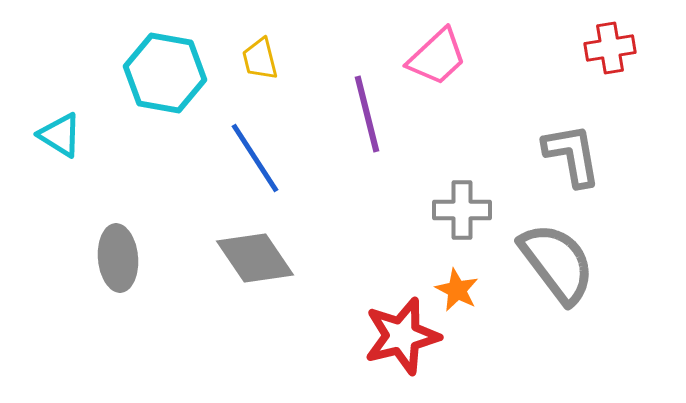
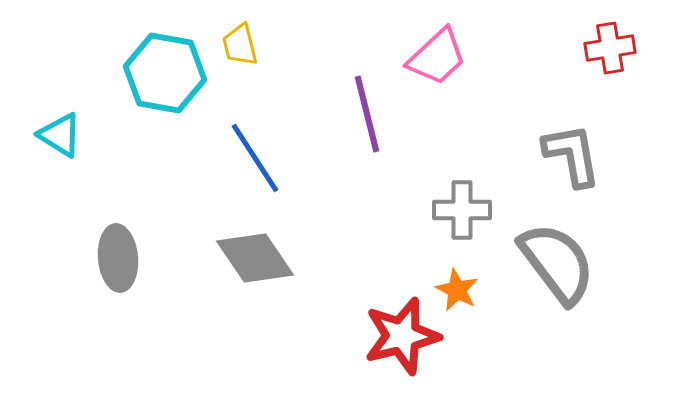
yellow trapezoid: moved 20 px left, 14 px up
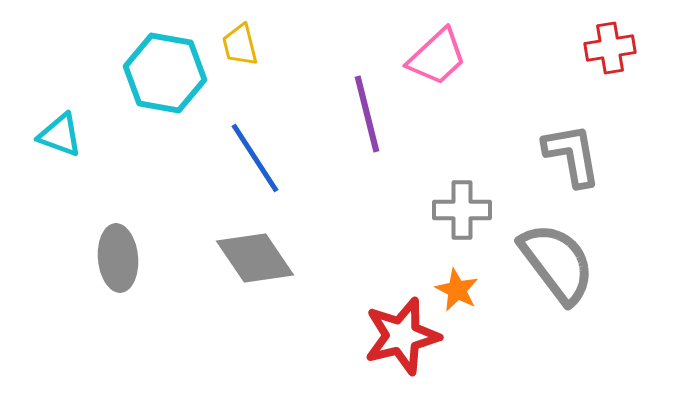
cyan triangle: rotated 12 degrees counterclockwise
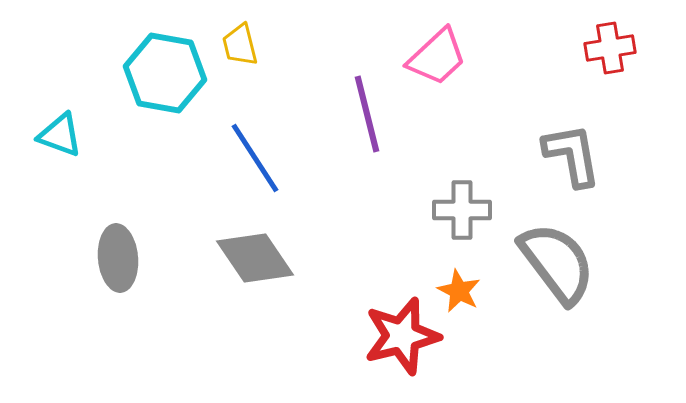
orange star: moved 2 px right, 1 px down
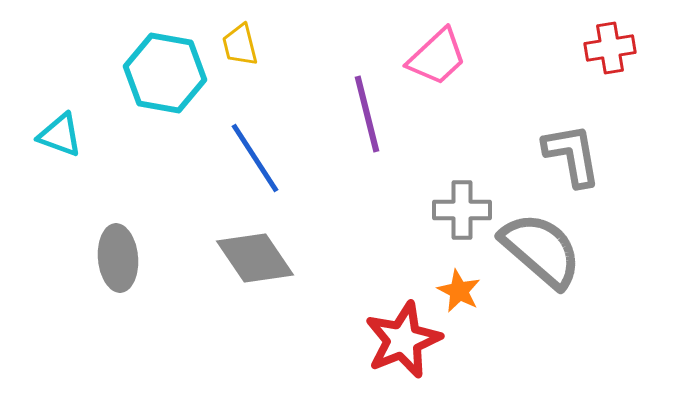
gray semicircle: moved 16 px left, 13 px up; rotated 12 degrees counterclockwise
red star: moved 1 px right, 4 px down; rotated 8 degrees counterclockwise
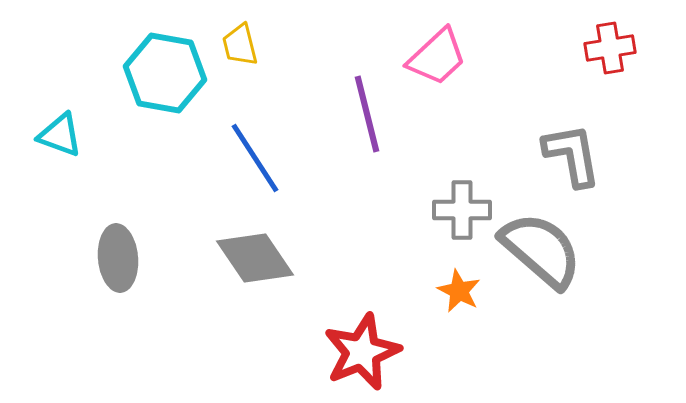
red star: moved 41 px left, 12 px down
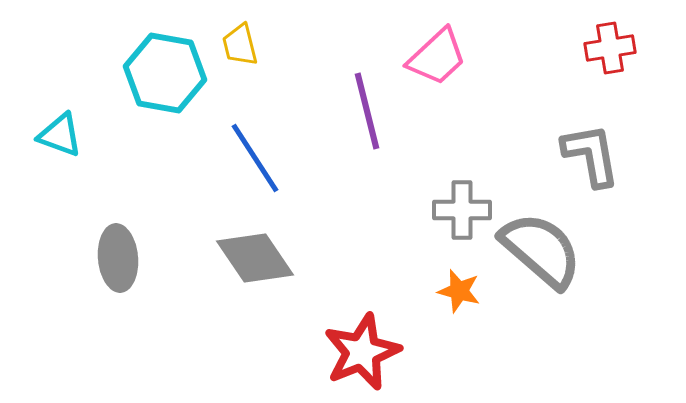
purple line: moved 3 px up
gray L-shape: moved 19 px right
orange star: rotated 12 degrees counterclockwise
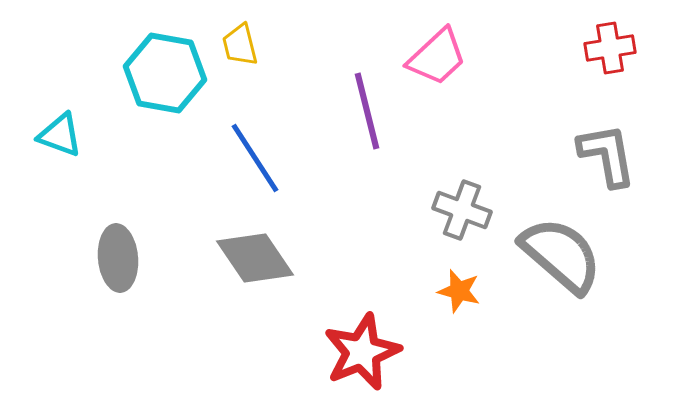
gray L-shape: moved 16 px right
gray cross: rotated 20 degrees clockwise
gray semicircle: moved 20 px right, 5 px down
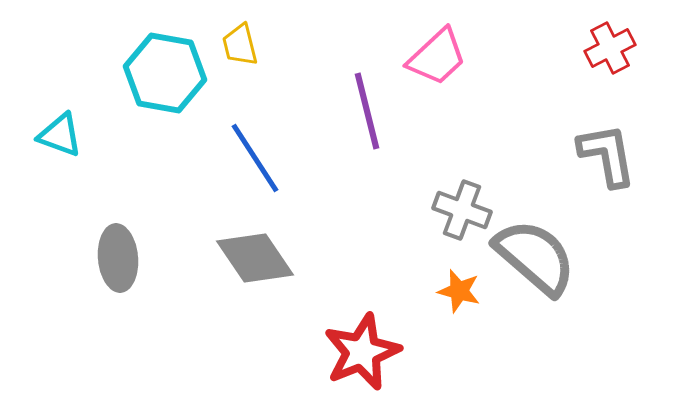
red cross: rotated 18 degrees counterclockwise
gray semicircle: moved 26 px left, 2 px down
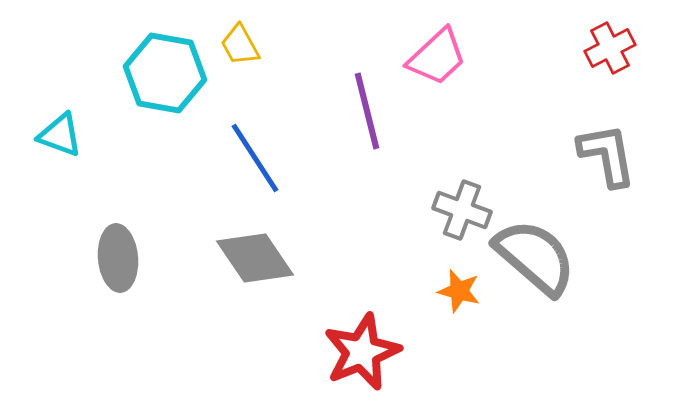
yellow trapezoid: rotated 15 degrees counterclockwise
